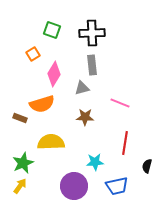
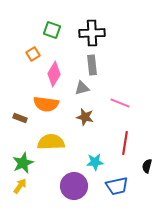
orange semicircle: moved 4 px right; rotated 25 degrees clockwise
brown star: rotated 12 degrees clockwise
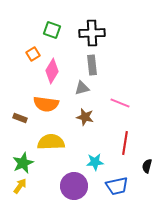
pink diamond: moved 2 px left, 3 px up
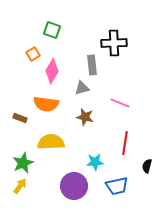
black cross: moved 22 px right, 10 px down
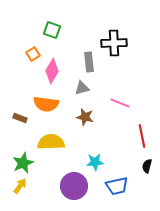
gray rectangle: moved 3 px left, 3 px up
red line: moved 17 px right, 7 px up; rotated 20 degrees counterclockwise
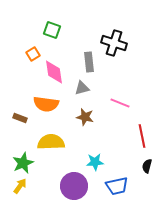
black cross: rotated 20 degrees clockwise
pink diamond: moved 2 px right, 1 px down; rotated 40 degrees counterclockwise
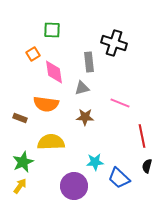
green square: rotated 18 degrees counterclockwise
brown star: rotated 12 degrees counterclockwise
green star: moved 1 px up
blue trapezoid: moved 2 px right, 8 px up; rotated 55 degrees clockwise
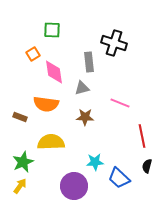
brown rectangle: moved 1 px up
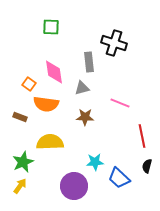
green square: moved 1 px left, 3 px up
orange square: moved 4 px left, 30 px down; rotated 24 degrees counterclockwise
yellow semicircle: moved 1 px left
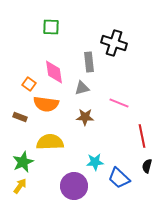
pink line: moved 1 px left
